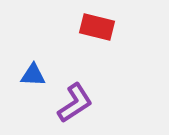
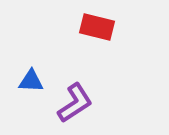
blue triangle: moved 2 px left, 6 px down
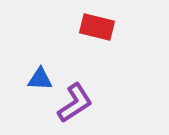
blue triangle: moved 9 px right, 2 px up
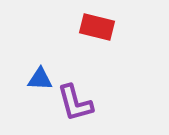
purple L-shape: rotated 108 degrees clockwise
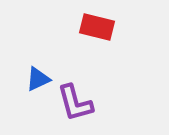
blue triangle: moved 2 px left; rotated 28 degrees counterclockwise
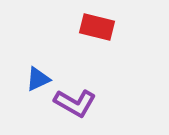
purple L-shape: rotated 45 degrees counterclockwise
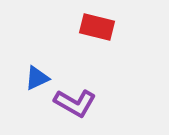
blue triangle: moved 1 px left, 1 px up
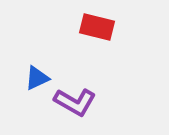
purple L-shape: moved 1 px up
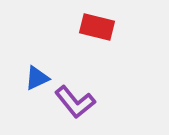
purple L-shape: rotated 21 degrees clockwise
